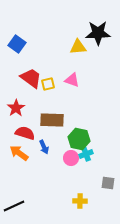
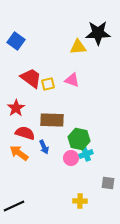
blue square: moved 1 px left, 3 px up
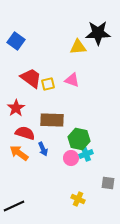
blue arrow: moved 1 px left, 2 px down
yellow cross: moved 2 px left, 2 px up; rotated 24 degrees clockwise
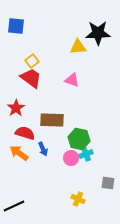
blue square: moved 15 px up; rotated 30 degrees counterclockwise
yellow square: moved 16 px left, 23 px up; rotated 24 degrees counterclockwise
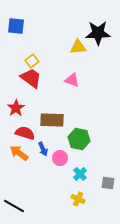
cyan cross: moved 6 px left, 20 px down; rotated 24 degrees counterclockwise
pink circle: moved 11 px left
black line: rotated 55 degrees clockwise
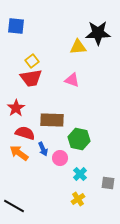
red trapezoid: rotated 135 degrees clockwise
yellow cross: rotated 32 degrees clockwise
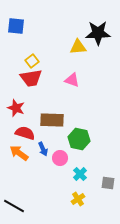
red star: rotated 18 degrees counterclockwise
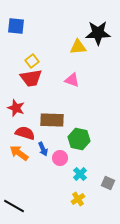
gray square: rotated 16 degrees clockwise
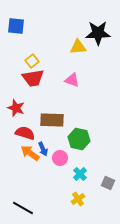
red trapezoid: moved 2 px right
orange arrow: moved 11 px right
black line: moved 9 px right, 2 px down
